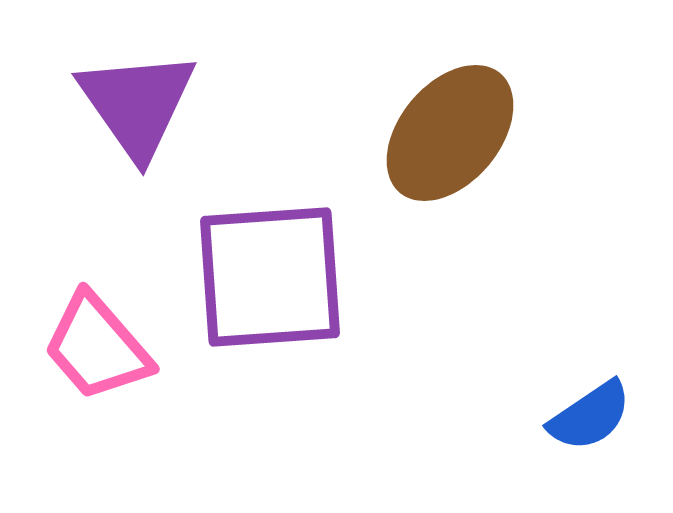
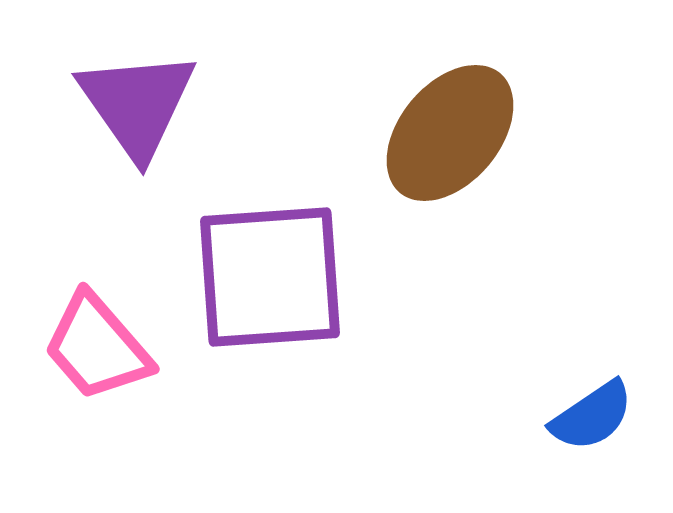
blue semicircle: moved 2 px right
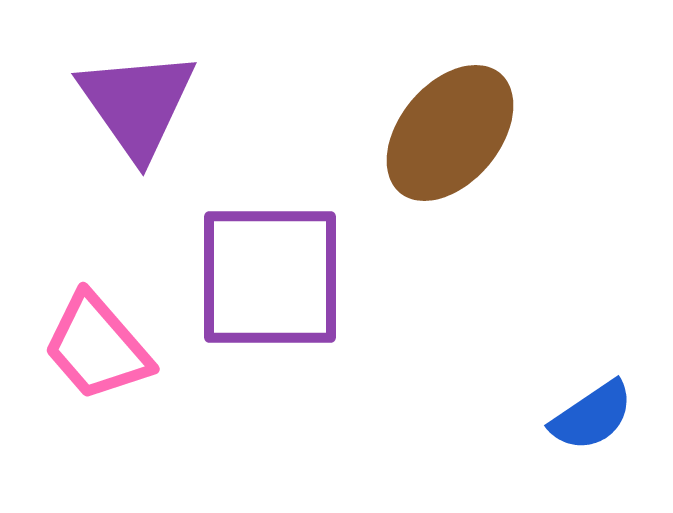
purple square: rotated 4 degrees clockwise
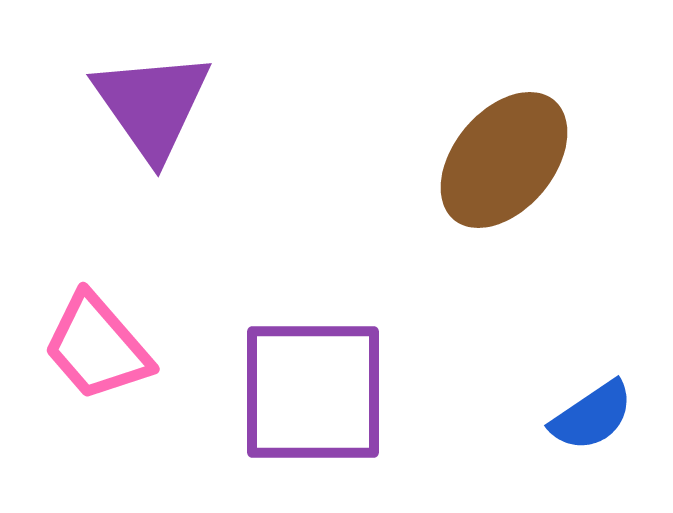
purple triangle: moved 15 px right, 1 px down
brown ellipse: moved 54 px right, 27 px down
purple square: moved 43 px right, 115 px down
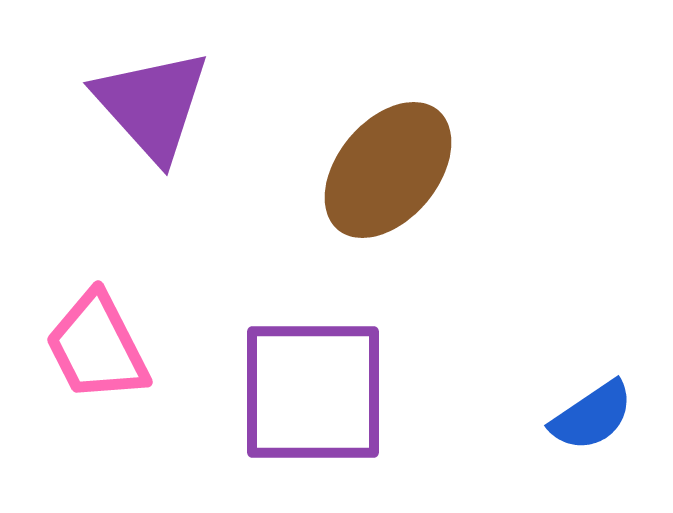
purple triangle: rotated 7 degrees counterclockwise
brown ellipse: moved 116 px left, 10 px down
pink trapezoid: rotated 14 degrees clockwise
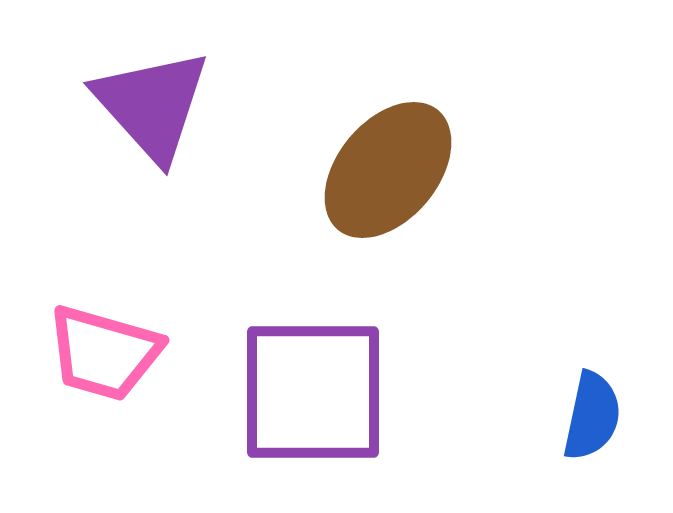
pink trapezoid: moved 7 px right, 6 px down; rotated 47 degrees counterclockwise
blue semicircle: rotated 44 degrees counterclockwise
